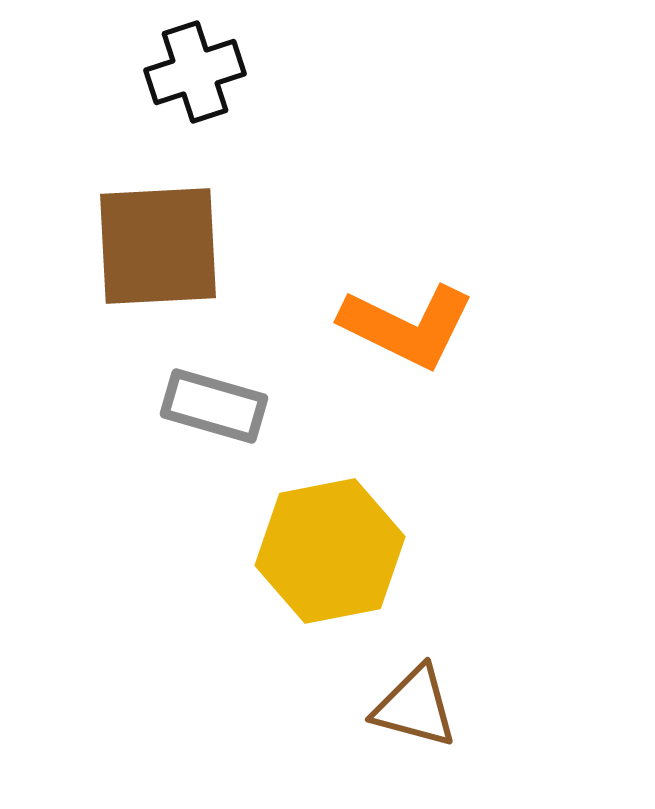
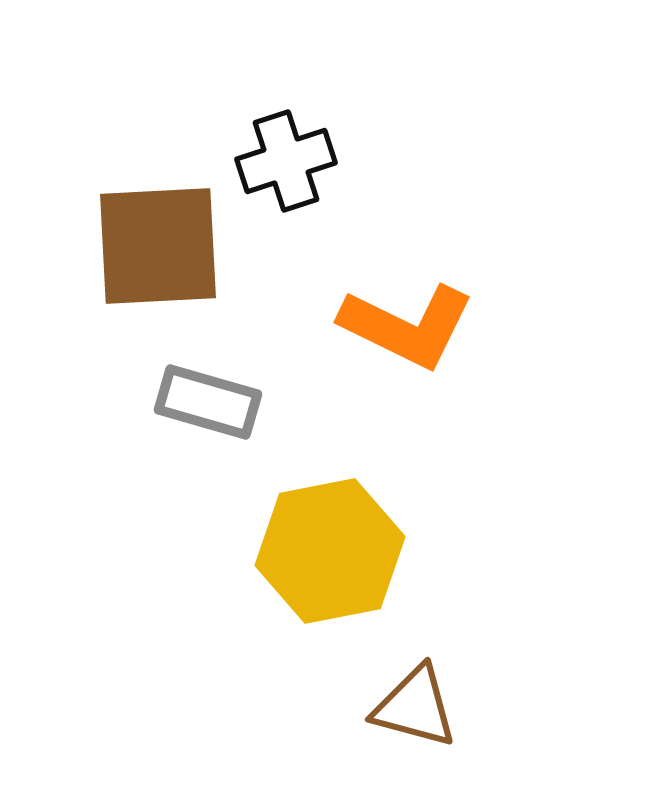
black cross: moved 91 px right, 89 px down
gray rectangle: moved 6 px left, 4 px up
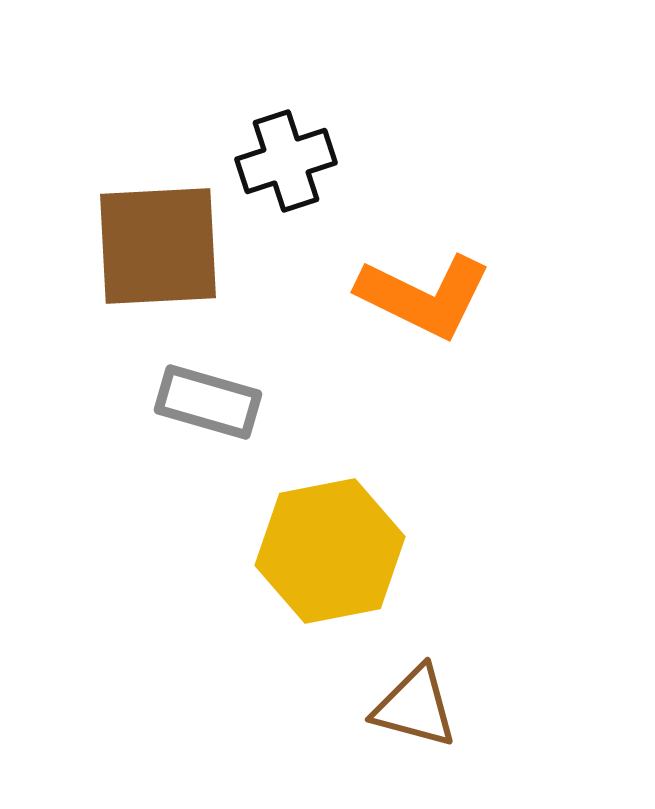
orange L-shape: moved 17 px right, 30 px up
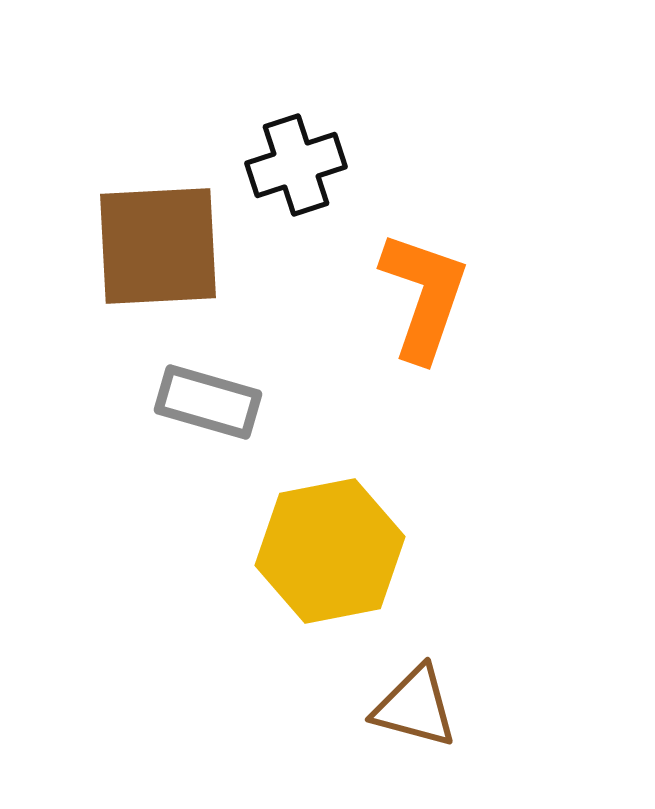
black cross: moved 10 px right, 4 px down
orange L-shape: rotated 97 degrees counterclockwise
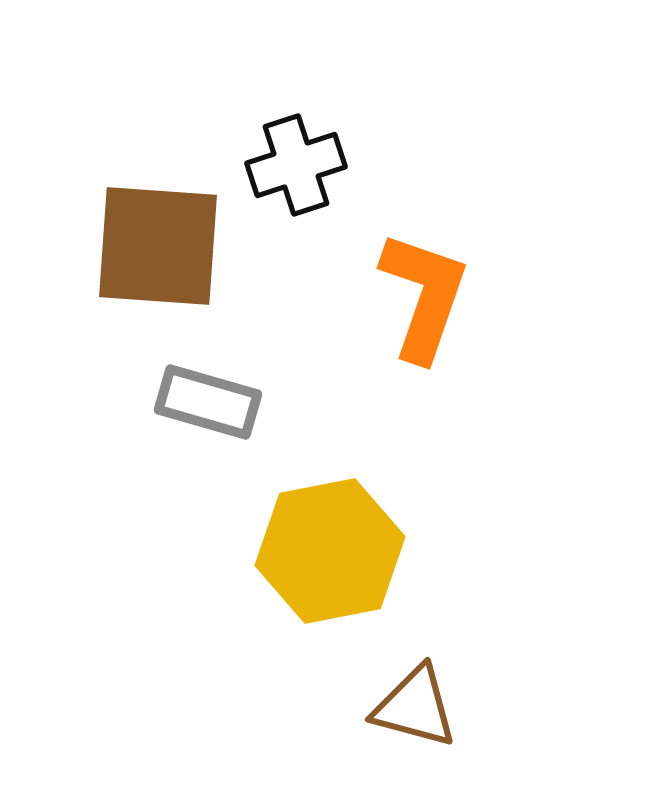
brown square: rotated 7 degrees clockwise
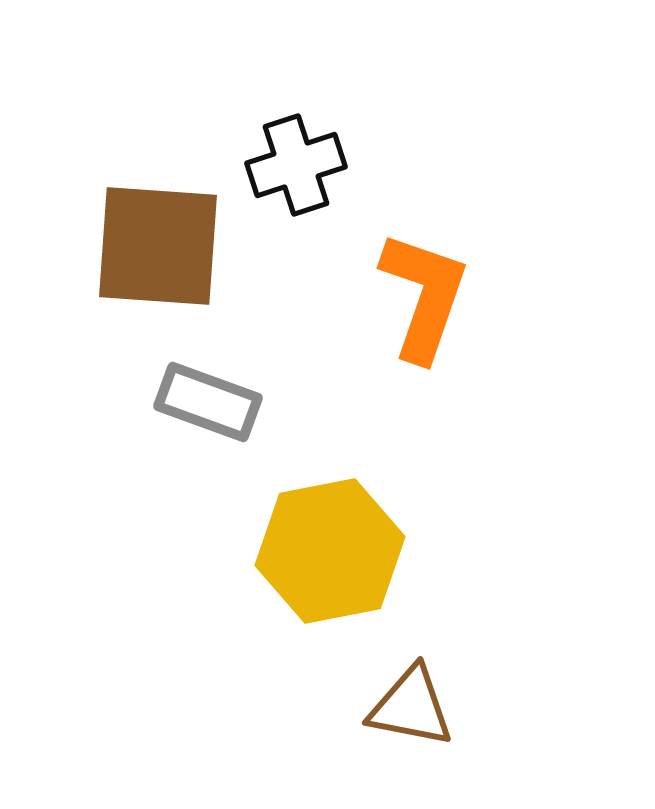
gray rectangle: rotated 4 degrees clockwise
brown triangle: moved 4 px left; rotated 4 degrees counterclockwise
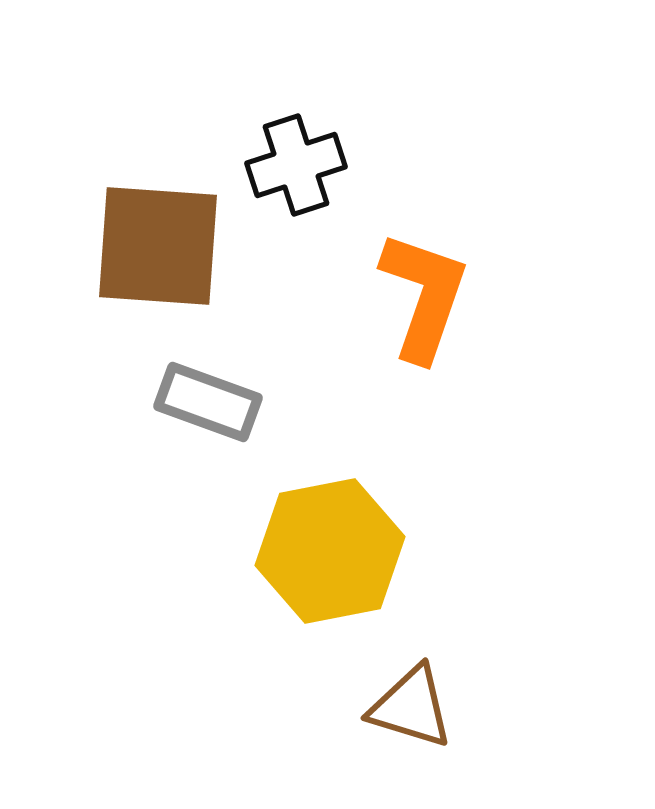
brown triangle: rotated 6 degrees clockwise
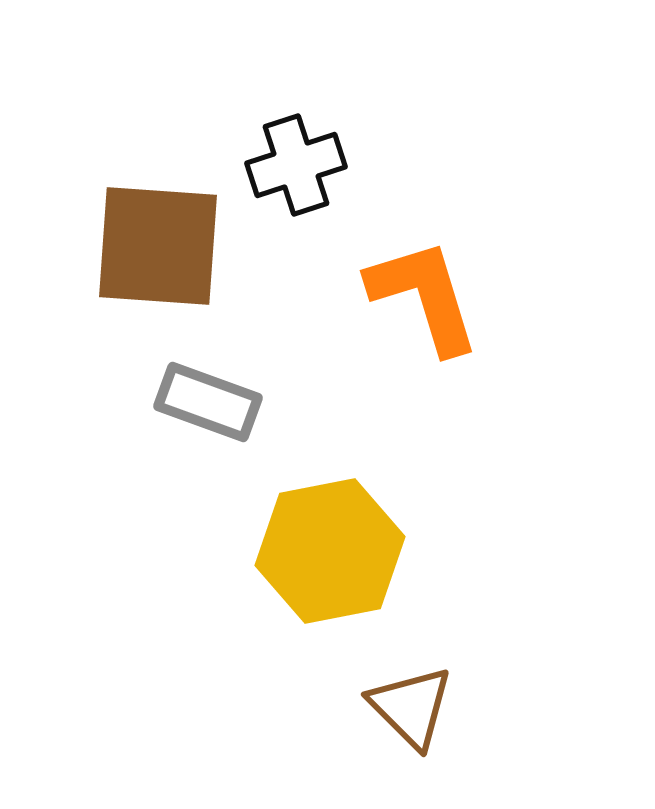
orange L-shape: rotated 36 degrees counterclockwise
brown triangle: rotated 28 degrees clockwise
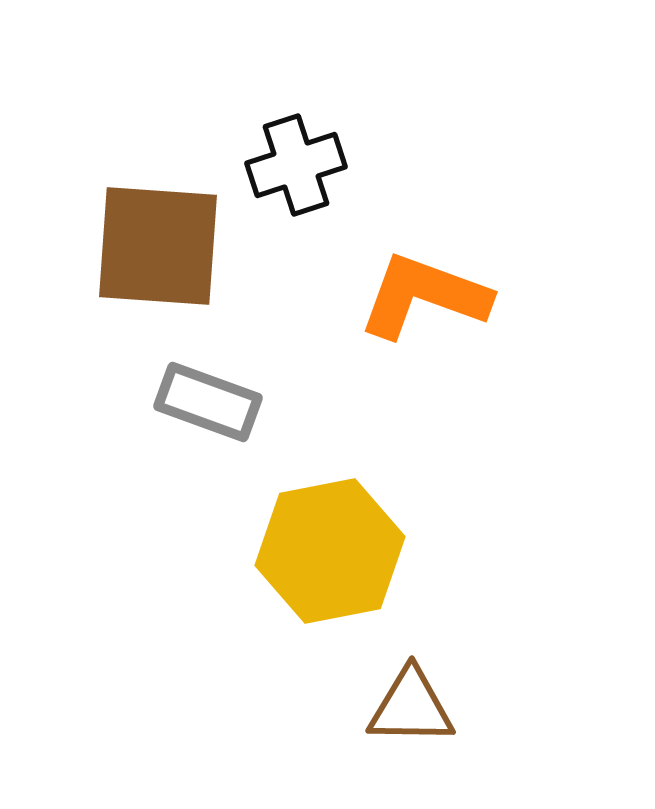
orange L-shape: rotated 53 degrees counterclockwise
brown triangle: rotated 44 degrees counterclockwise
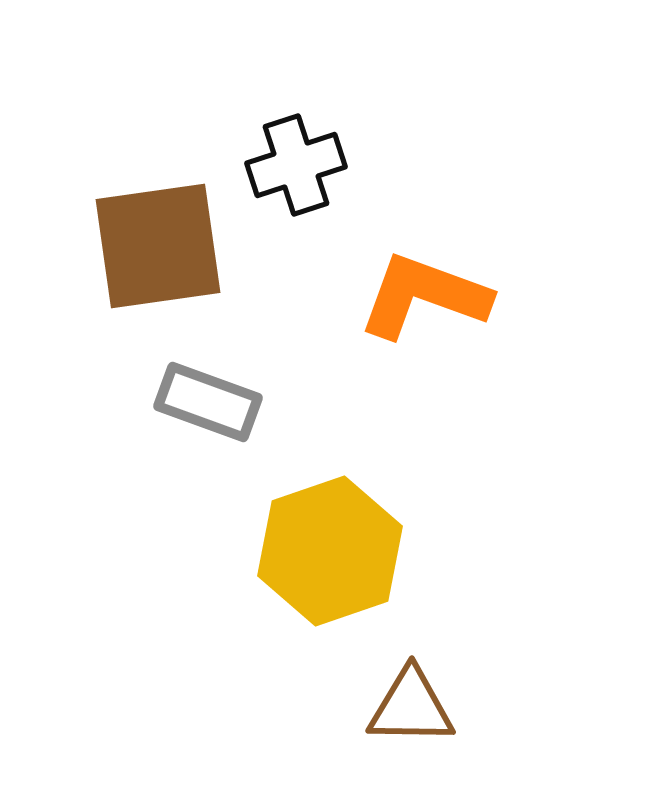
brown square: rotated 12 degrees counterclockwise
yellow hexagon: rotated 8 degrees counterclockwise
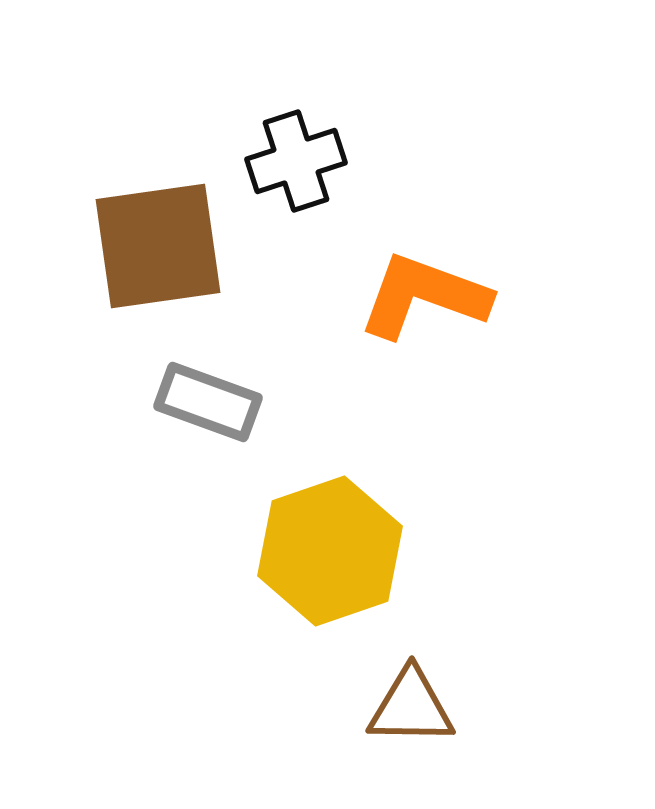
black cross: moved 4 px up
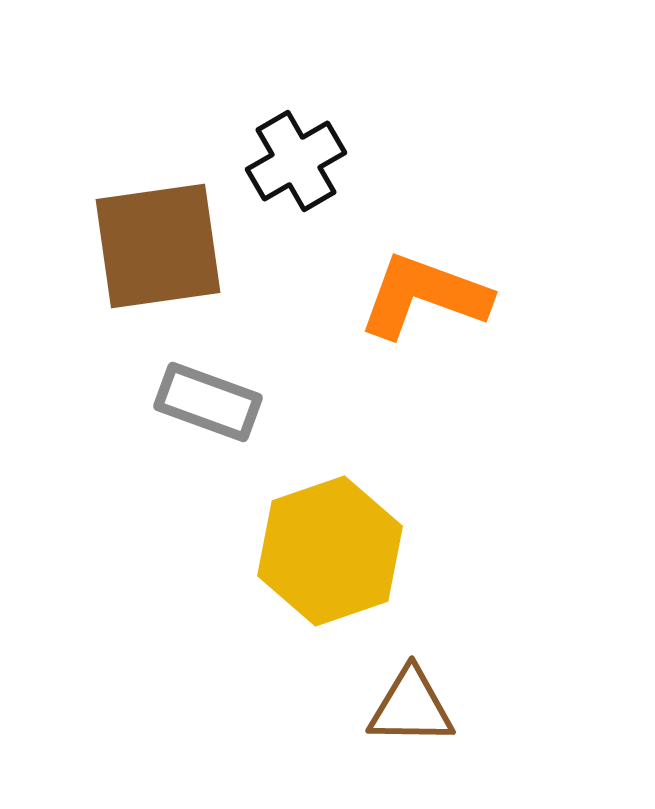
black cross: rotated 12 degrees counterclockwise
